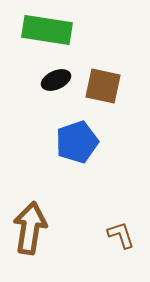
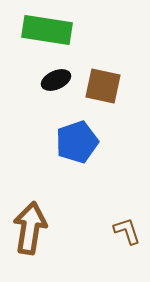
brown L-shape: moved 6 px right, 4 px up
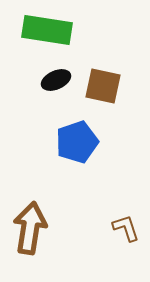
brown L-shape: moved 1 px left, 3 px up
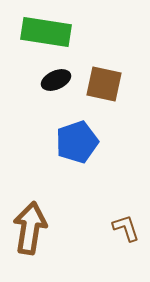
green rectangle: moved 1 px left, 2 px down
brown square: moved 1 px right, 2 px up
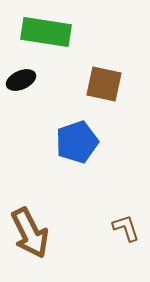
black ellipse: moved 35 px left
brown arrow: moved 5 px down; rotated 144 degrees clockwise
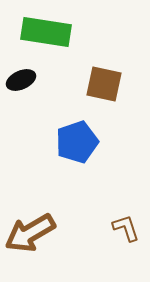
brown arrow: rotated 87 degrees clockwise
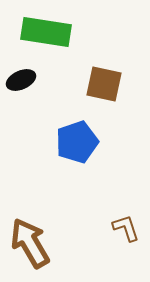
brown arrow: moved 10 px down; rotated 90 degrees clockwise
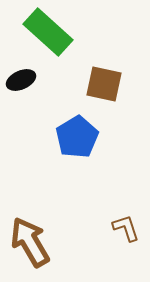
green rectangle: moved 2 px right; rotated 33 degrees clockwise
blue pentagon: moved 5 px up; rotated 12 degrees counterclockwise
brown arrow: moved 1 px up
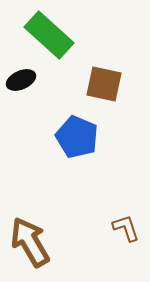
green rectangle: moved 1 px right, 3 px down
blue pentagon: rotated 18 degrees counterclockwise
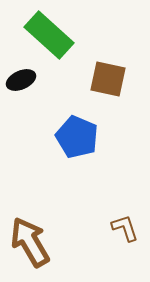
brown square: moved 4 px right, 5 px up
brown L-shape: moved 1 px left
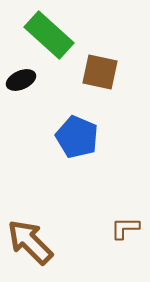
brown square: moved 8 px left, 7 px up
brown L-shape: rotated 72 degrees counterclockwise
brown arrow: rotated 15 degrees counterclockwise
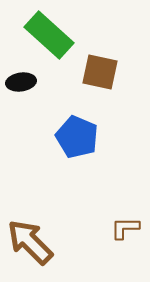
black ellipse: moved 2 px down; rotated 16 degrees clockwise
